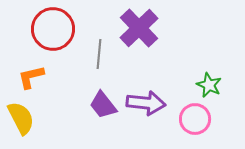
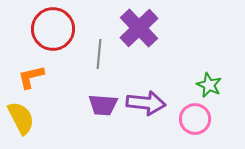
purple trapezoid: rotated 48 degrees counterclockwise
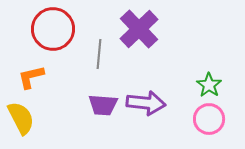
purple cross: moved 1 px down
green star: rotated 10 degrees clockwise
pink circle: moved 14 px right
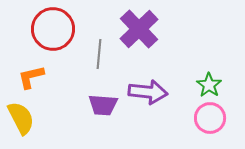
purple arrow: moved 2 px right, 11 px up
pink circle: moved 1 px right, 1 px up
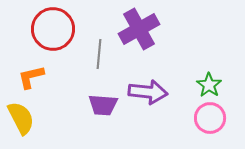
purple cross: rotated 15 degrees clockwise
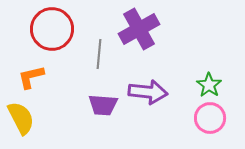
red circle: moved 1 px left
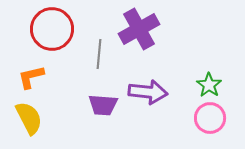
yellow semicircle: moved 8 px right
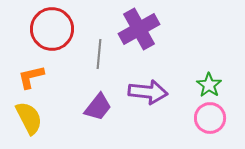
purple trapezoid: moved 5 px left, 2 px down; rotated 56 degrees counterclockwise
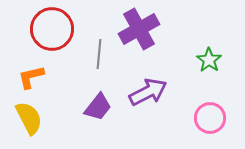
green star: moved 25 px up
purple arrow: rotated 33 degrees counterclockwise
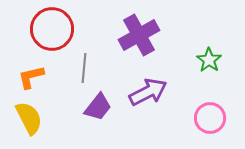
purple cross: moved 6 px down
gray line: moved 15 px left, 14 px down
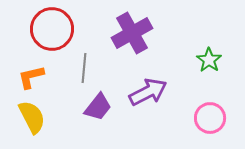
purple cross: moved 7 px left, 2 px up
yellow semicircle: moved 3 px right, 1 px up
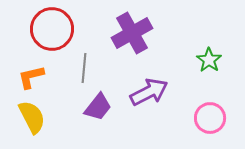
purple arrow: moved 1 px right
